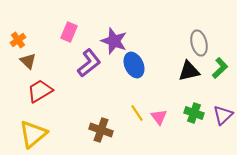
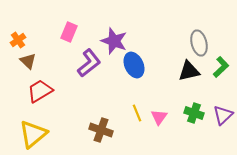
green L-shape: moved 1 px right, 1 px up
yellow line: rotated 12 degrees clockwise
pink triangle: rotated 12 degrees clockwise
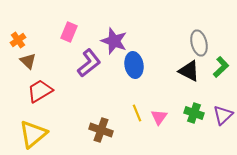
blue ellipse: rotated 15 degrees clockwise
black triangle: rotated 40 degrees clockwise
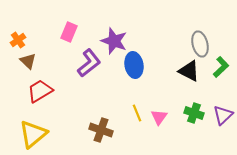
gray ellipse: moved 1 px right, 1 px down
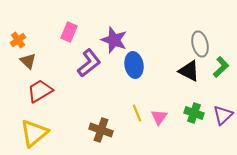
purple star: moved 1 px up
yellow triangle: moved 1 px right, 1 px up
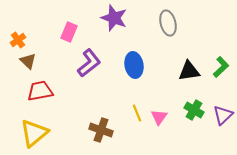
purple star: moved 22 px up
gray ellipse: moved 32 px left, 21 px up
black triangle: rotated 35 degrees counterclockwise
red trapezoid: rotated 20 degrees clockwise
green cross: moved 3 px up; rotated 12 degrees clockwise
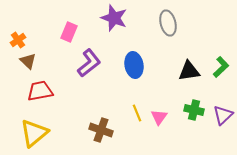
green cross: rotated 18 degrees counterclockwise
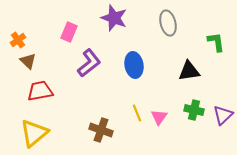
green L-shape: moved 5 px left, 25 px up; rotated 55 degrees counterclockwise
